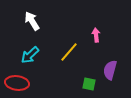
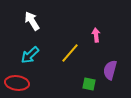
yellow line: moved 1 px right, 1 px down
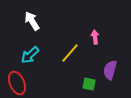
pink arrow: moved 1 px left, 2 px down
red ellipse: rotated 60 degrees clockwise
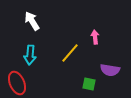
cyan arrow: rotated 42 degrees counterclockwise
purple semicircle: rotated 96 degrees counterclockwise
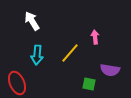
cyan arrow: moved 7 px right
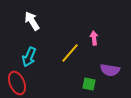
pink arrow: moved 1 px left, 1 px down
cyan arrow: moved 8 px left, 2 px down; rotated 18 degrees clockwise
